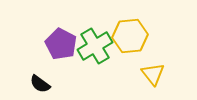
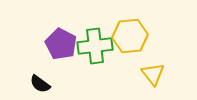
green cross: rotated 24 degrees clockwise
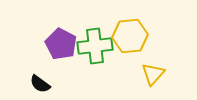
yellow triangle: rotated 20 degrees clockwise
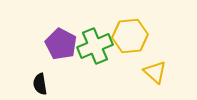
green cross: rotated 16 degrees counterclockwise
yellow triangle: moved 2 px right, 2 px up; rotated 30 degrees counterclockwise
black semicircle: rotated 45 degrees clockwise
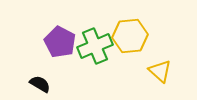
purple pentagon: moved 1 px left, 2 px up
yellow triangle: moved 5 px right, 1 px up
black semicircle: rotated 130 degrees clockwise
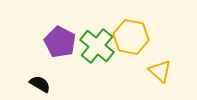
yellow hexagon: moved 1 px right, 1 px down; rotated 16 degrees clockwise
green cross: moved 2 px right; rotated 28 degrees counterclockwise
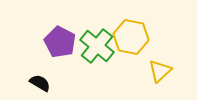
yellow triangle: rotated 35 degrees clockwise
black semicircle: moved 1 px up
